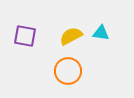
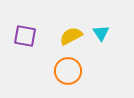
cyan triangle: rotated 48 degrees clockwise
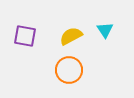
cyan triangle: moved 4 px right, 3 px up
orange circle: moved 1 px right, 1 px up
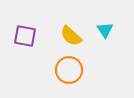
yellow semicircle: rotated 110 degrees counterclockwise
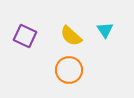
purple square: rotated 15 degrees clockwise
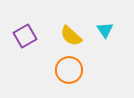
purple square: rotated 35 degrees clockwise
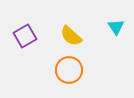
cyan triangle: moved 11 px right, 3 px up
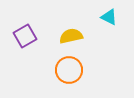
cyan triangle: moved 7 px left, 10 px up; rotated 30 degrees counterclockwise
yellow semicircle: rotated 125 degrees clockwise
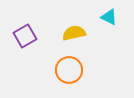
yellow semicircle: moved 3 px right, 3 px up
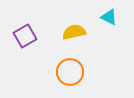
yellow semicircle: moved 1 px up
orange circle: moved 1 px right, 2 px down
